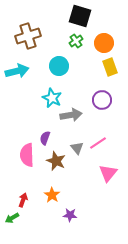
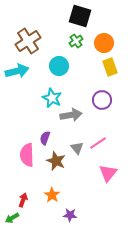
brown cross: moved 5 px down; rotated 15 degrees counterclockwise
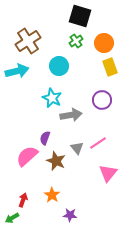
pink semicircle: moved 1 px down; rotated 50 degrees clockwise
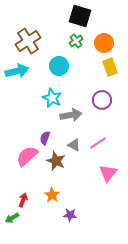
gray triangle: moved 3 px left, 3 px up; rotated 24 degrees counterclockwise
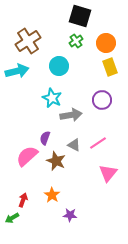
orange circle: moved 2 px right
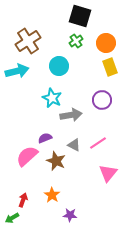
purple semicircle: rotated 48 degrees clockwise
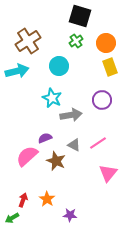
orange star: moved 5 px left, 4 px down
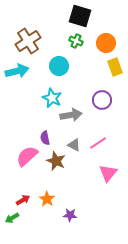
green cross: rotated 32 degrees counterclockwise
yellow rectangle: moved 5 px right
purple semicircle: rotated 80 degrees counterclockwise
red arrow: rotated 40 degrees clockwise
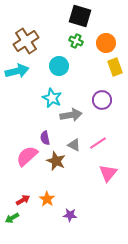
brown cross: moved 2 px left
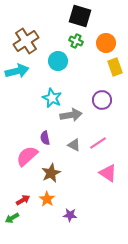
cyan circle: moved 1 px left, 5 px up
brown star: moved 5 px left, 12 px down; rotated 24 degrees clockwise
pink triangle: rotated 36 degrees counterclockwise
